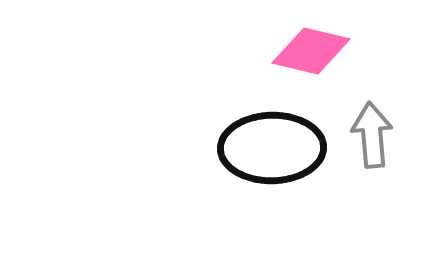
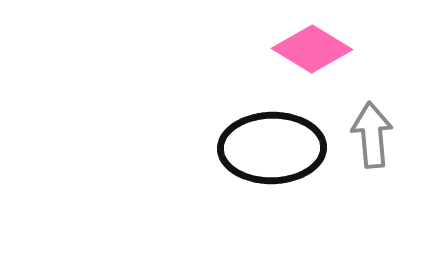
pink diamond: moved 1 px right, 2 px up; rotated 18 degrees clockwise
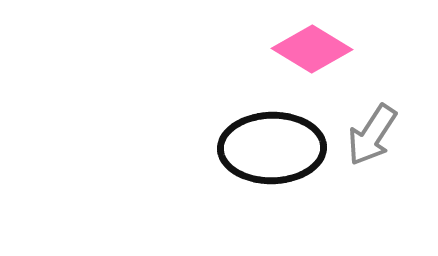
gray arrow: rotated 142 degrees counterclockwise
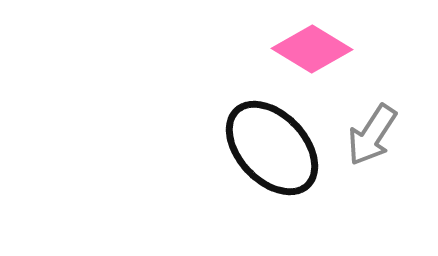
black ellipse: rotated 48 degrees clockwise
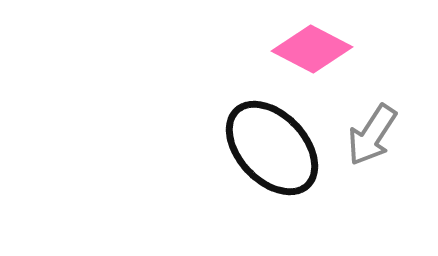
pink diamond: rotated 4 degrees counterclockwise
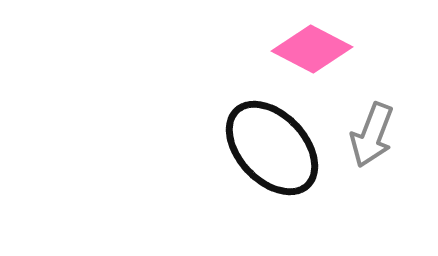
gray arrow: rotated 12 degrees counterclockwise
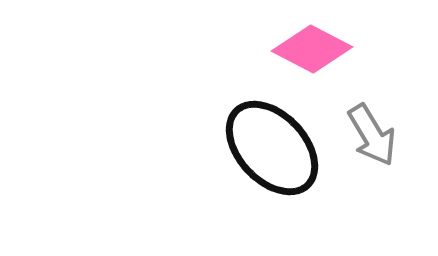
gray arrow: rotated 52 degrees counterclockwise
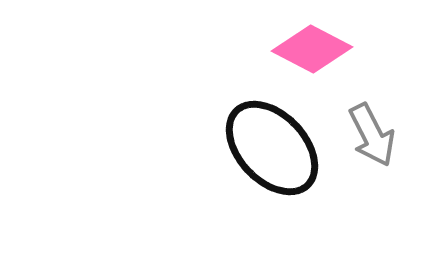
gray arrow: rotated 4 degrees clockwise
